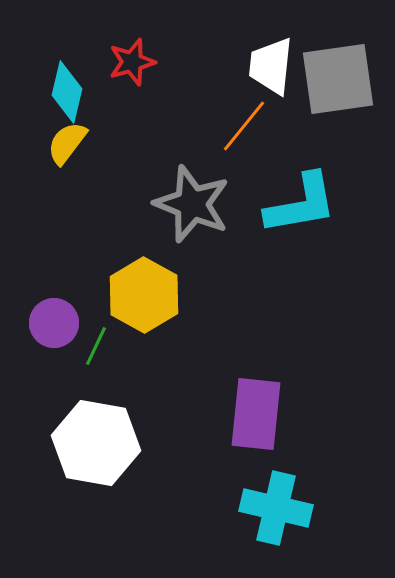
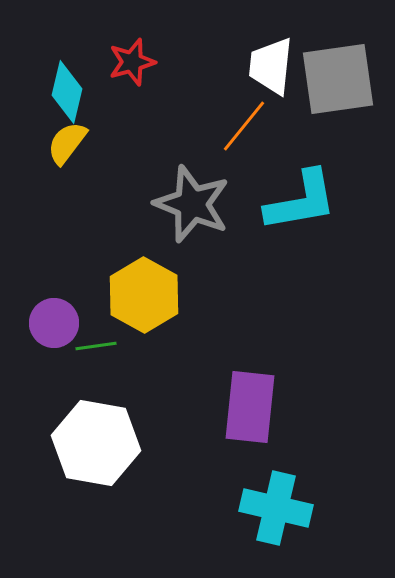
cyan L-shape: moved 3 px up
green line: rotated 57 degrees clockwise
purple rectangle: moved 6 px left, 7 px up
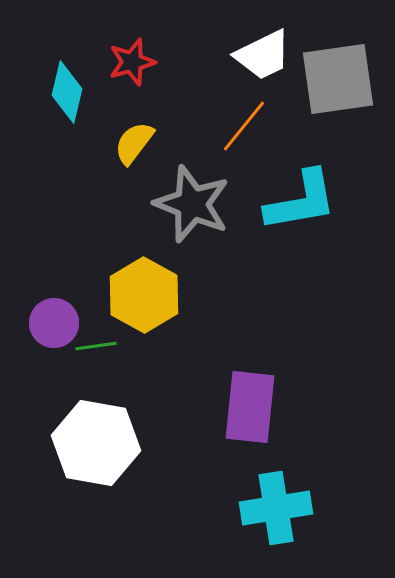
white trapezoid: moved 8 px left, 11 px up; rotated 122 degrees counterclockwise
yellow semicircle: moved 67 px right
cyan cross: rotated 22 degrees counterclockwise
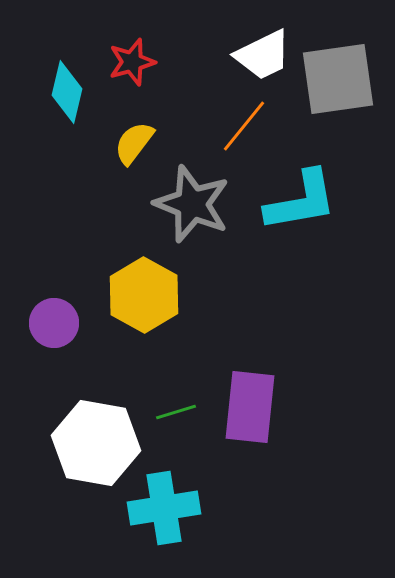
green line: moved 80 px right, 66 px down; rotated 9 degrees counterclockwise
cyan cross: moved 112 px left
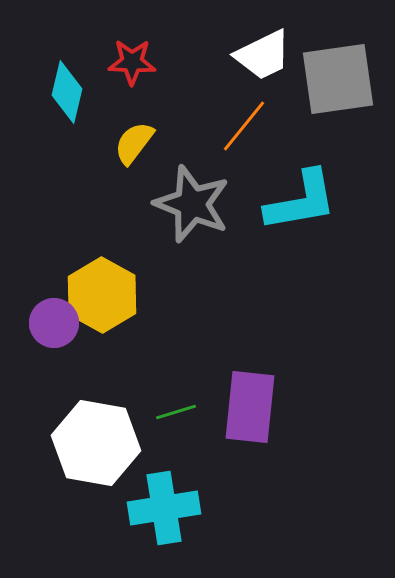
red star: rotated 18 degrees clockwise
yellow hexagon: moved 42 px left
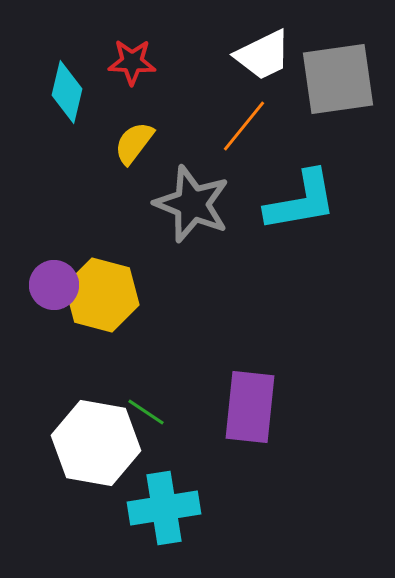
yellow hexagon: rotated 14 degrees counterclockwise
purple circle: moved 38 px up
green line: moved 30 px left; rotated 51 degrees clockwise
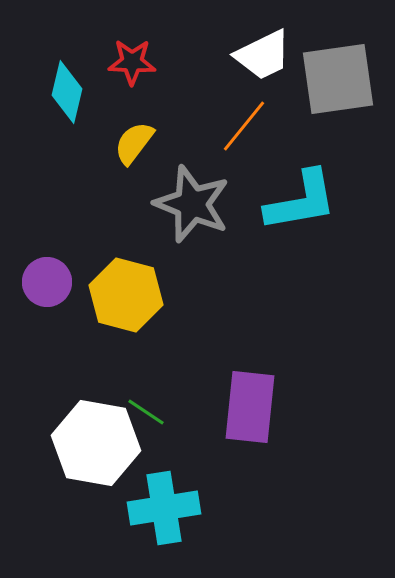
purple circle: moved 7 px left, 3 px up
yellow hexagon: moved 24 px right
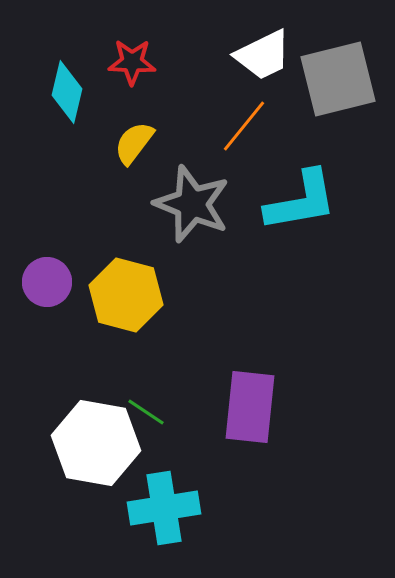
gray square: rotated 6 degrees counterclockwise
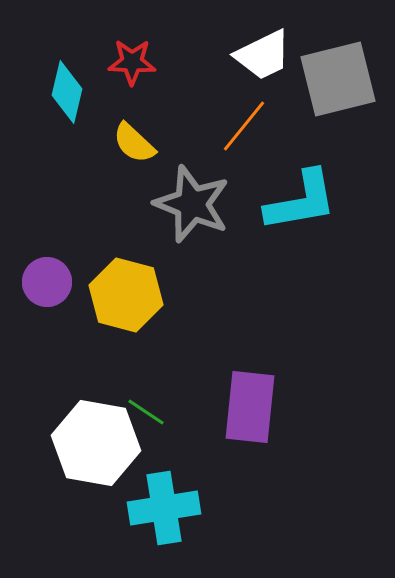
yellow semicircle: rotated 84 degrees counterclockwise
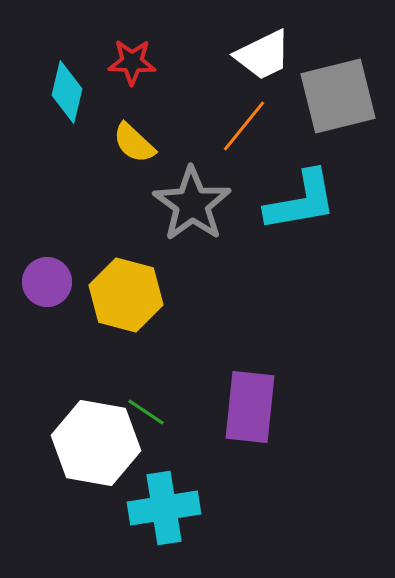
gray square: moved 17 px down
gray star: rotated 14 degrees clockwise
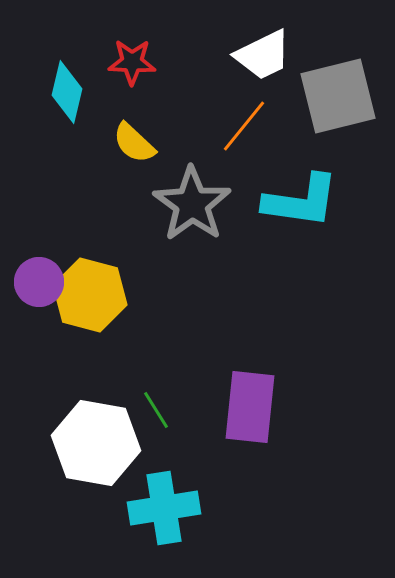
cyan L-shape: rotated 18 degrees clockwise
purple circle: moved 8 px left
yellow hexagon: moved 36 px left
green line: moved 10 px right, 2 px up; rotated 24 degrees clockwise
